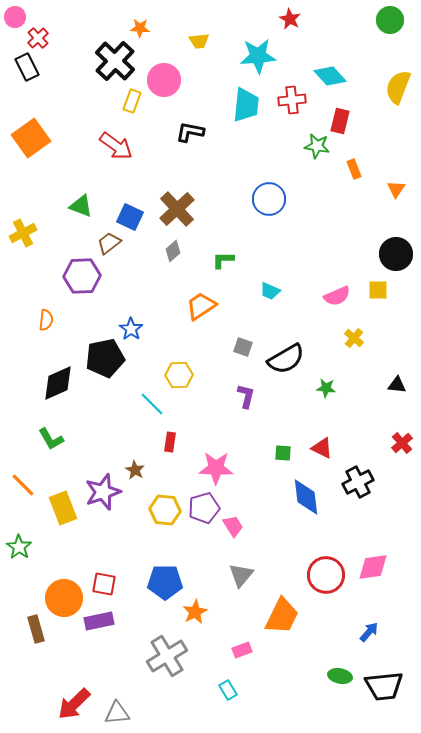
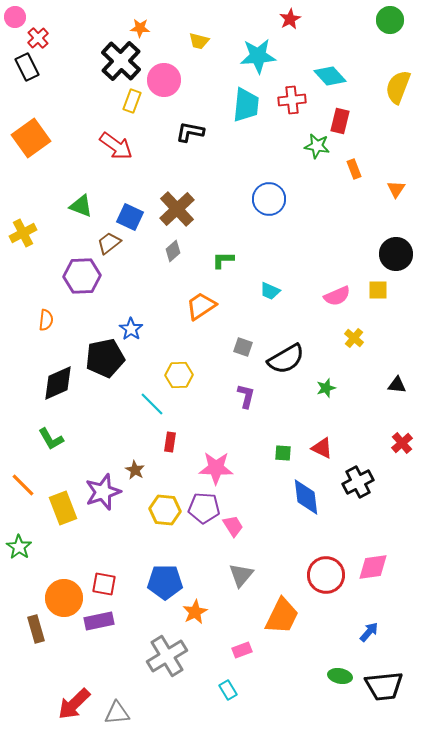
red star at (290, 19): rotated 15 degrees clockwise
yellow trapezoid at (199, 41): rotated 20 degrees clockwise
black cross at (115, 61): moved 6 px right
green star at (326, 388): rotated 24 degrees counterclockwise
purple pentagon at (204, 508): rotated 20 degrees clockwise
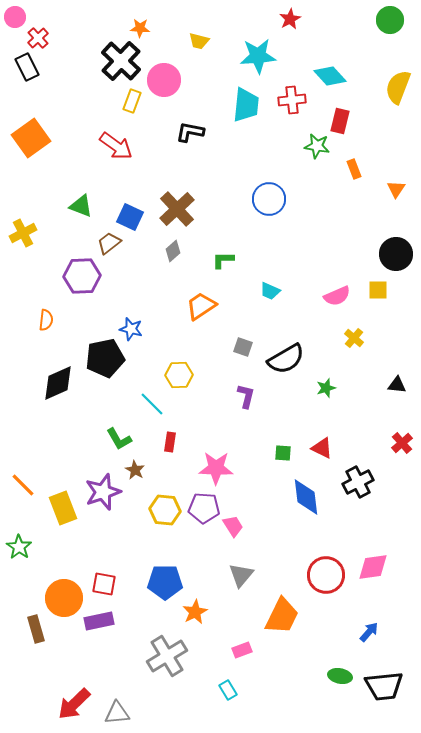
blue star at (131, 329): rotated 20 degrees counterclockwise
green L-shape at (51, 439): moved 68 px right
